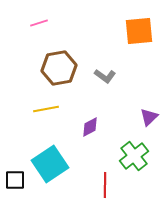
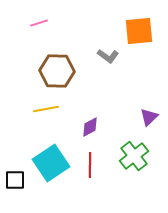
brown hexagon: moved 2 px left, 3 px down; rotated 12 degrees clockwise
gray L-shape: moved 3 px right, 20 px up
cyan square: moved 1 px right, 1 px up
red line: moved 15 px left, 20 px up
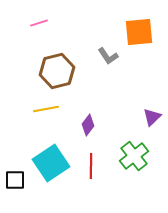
orange square: moved 1 px down
gray L-shape: rotated 20 degrees clockwise
brown hexagon: rotated 16 degrees counterclockwise
purple triangle: moved 3 px right
purple diamond: moved 2 px left, 2 px up; rotated 25 degrees counterclockwise
red line: moved 1 px right, 1 px down
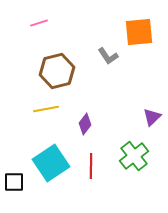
purple diamond: moved 3 px left, 1 px up
black square: moved 1 px left, 2 px down
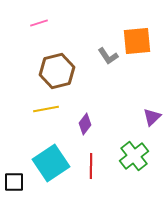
orange square: moved 2 px left, 9 px down
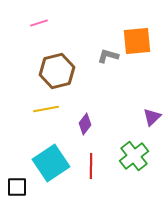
gray L-shape: rotated 140 degrees clockwise
black square: moved 3 px right, 5 px down
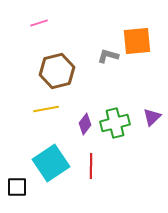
green cross: moved 19 px left, 33 px up; rotated 24 degrees clockwise
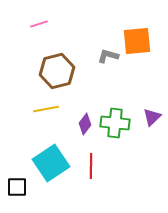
pink line: moved 1 px down
green cross: rotated 20 degrees clockwise
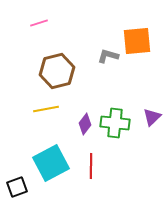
pink line: moved 1 px up
cyan square: rotated 6 degrees clockwise
black square: rotated 20 degrees counterclockwise
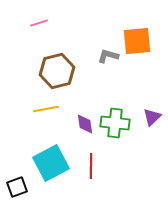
purple diamond: rotated 45 degrees counterclockwise
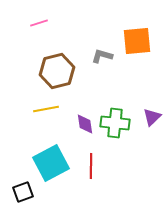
gray L-shape: moved 6 px left
black square: moved 6 px right, 5 px down
